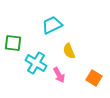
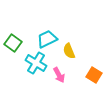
cyan trapezoid: moved 5 px left, 14 px down
green square: rotated 30 degrees clockwise
orange square: moved 3 px up
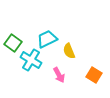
cyan cross: moved 5 px left, 3 px up
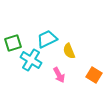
green square: rotated 36 degrees clockwise
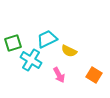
yellow semicircle: rotated 42 degrees counterclockwise
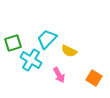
cyan trapezoid: rotated 20 degrees counterclockwise
orange square: moved 3 px down
